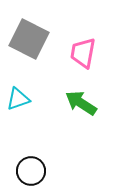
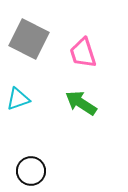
pink trapezoid: rotated 28 degrees counterclockwise
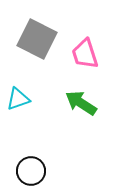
gray square: moved 8 px right
pink trapezoid: moved 2 px right, 1 px down
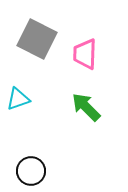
pink trapezoid: rotated 20 degrees clockwise
green arrow: moved 5 px right, 4 px down; rotated 12 degrees clockwise
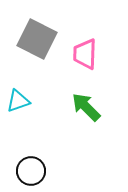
cyan triangle: moved 2 px down
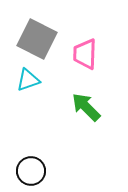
cyan triangle: moved 10 px right, 21 px up
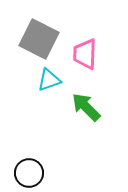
gray square: moved 2 px right
cyan triangle: moved 21 px right
black circle: moved 2 px left, 2 px down
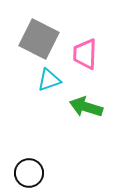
green arrow: rotated 28 degrees counterclockwise
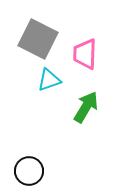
gray square: moved 1 px left
green arrow: rotated 104 degrees clockwise
black circle: moved 2 px up
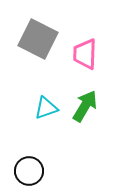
cyan triangle: moved 3 px left, 28 px down
green arrow: moved 1 px left, 1 px up
